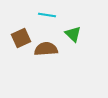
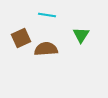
green triangle: moved 8 px right, 1 px down; rotated 18 degrees clockwise
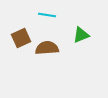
green triangle: rotated 36 degrees clockwise
brown semicircle: moved 1 px right, 1 px up
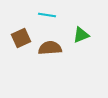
brown semicircle: moved 3 px right
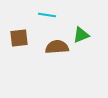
brown square: moved 2 px left; rotated 18 degrees clockwise
brown semicircle: moved 7 px right, 1 px up
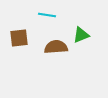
brown semicircle: moved 1 px left
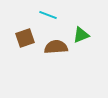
cyan line: moved 1 px right; rotated 12 degrees clockwise
brown square: moved 6 px right; rotated 12 degrees counterclockwise
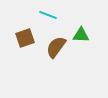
green triangle: rotated 24 degrees clockwise
brown semicircle: rotated 50 degrees counterclockwise
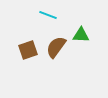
brown square: moved 3 px right, 12 px down
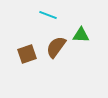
brown square: moved 1 px left, 4 px down
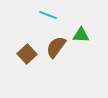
brown square: rotated 24 degrees counterclockwise
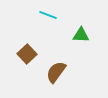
brown semicircle: moved 25 px down
